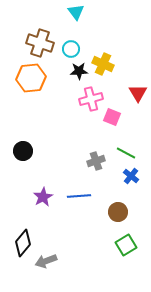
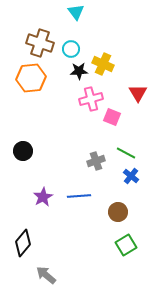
gray arrow: moved 14 px down; rotated 60 degrees clockwise
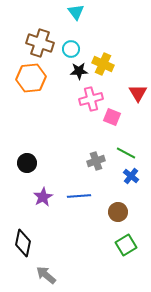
black circle: moved 4 px right, 12 px down
black diamond: rotated 28 degrees counterclockwise
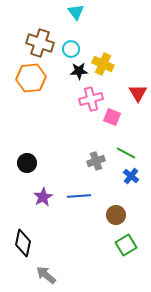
brown circle: moved 2 px left, 3 px down
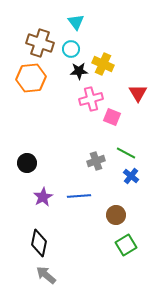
cyan triangle: moved 10 px down
black diamond: moved 16 px right
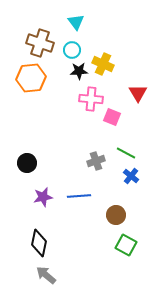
cyan circle: moved 1 px right, 1 px down
pink cross: rotated 20 degrees clockwise
purple star: rotated 18 degrees clockwise
green square: rotated 30 degrees counterclockwise
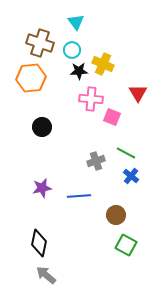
black circle: moved 15 px right, 36 px up
purple star: moved 1 px left, 9 px up
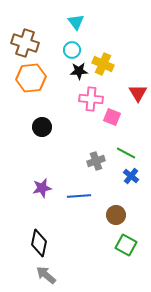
brown cross: moved 15 px left
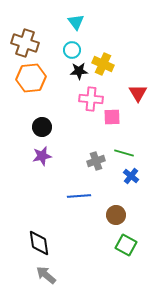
pink square: rotated 24 degrees counterclockwise
green line: moved 2 px left; rotated 12 degrees counterclockwise
purple star: moved 32 px up
black diamond: rotated 20 degrees counterclockwise
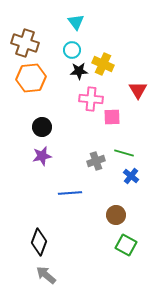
red triangle: moved 3 px up
blue line: moved 9 px left, 3 px up
black diamond: moved 1 px up; rotated 28 degrees clockwise
